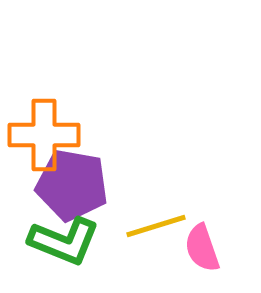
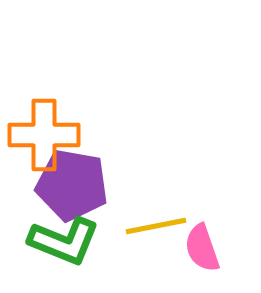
yellow line: rotated 6 degrees clockwise
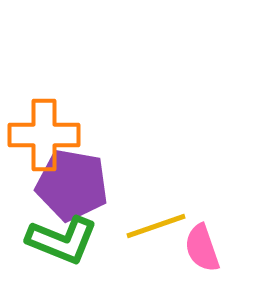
yellow line: rotated 8 degrees counterclockwise
green L-shape: moved 2 px left, 1 px up
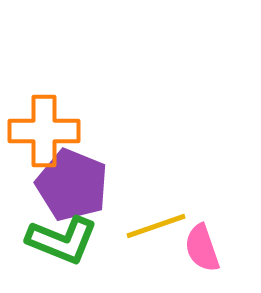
orange cross: moved 4 px up
purple pentagon: rotated 12 degrees clockwise
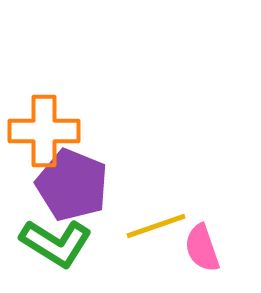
green L-shape: moved 6 px left, 3 px down; rotated 10 degrees clockwise
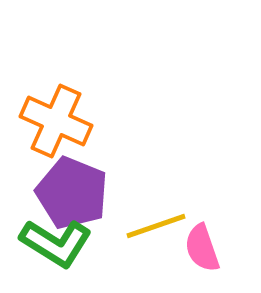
orange cross: moved 12 px right, 10 px up; rotated 24 degrees clockwise
purple pentagon: moved 8 px down
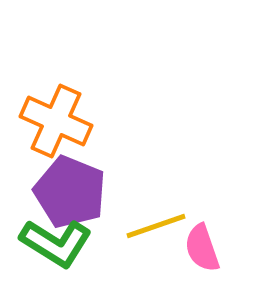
purple pentagon: moved 2 px left, 1 px up
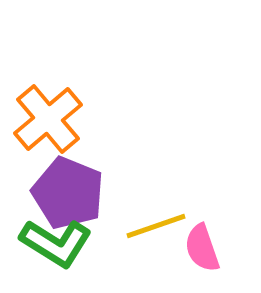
orange cross: moved 8 px left, 2 px up; rotated 26 degrees clockwise
purple pentagon: moved 2 px left, 1 px down
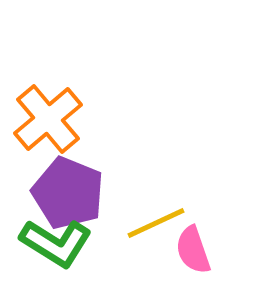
yellow line: moved 3 px up; rotated 6 degrees counterclockwise
pink semicircle: moved 9 px left, 2 px down
